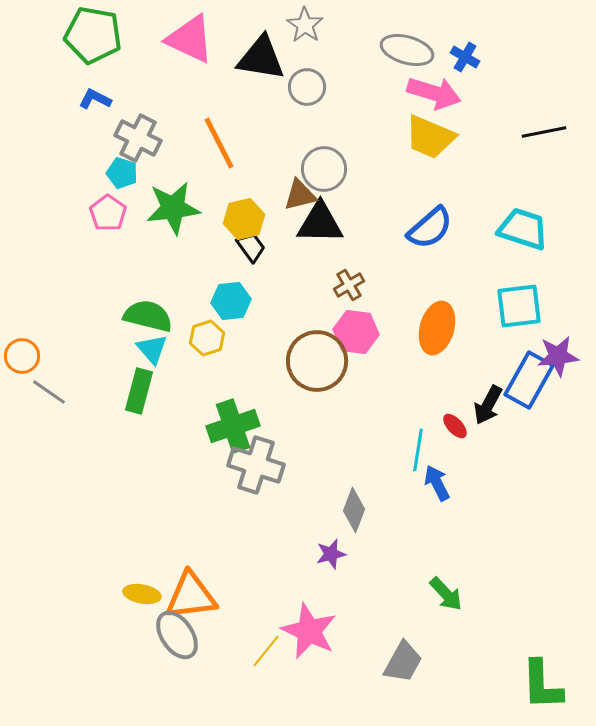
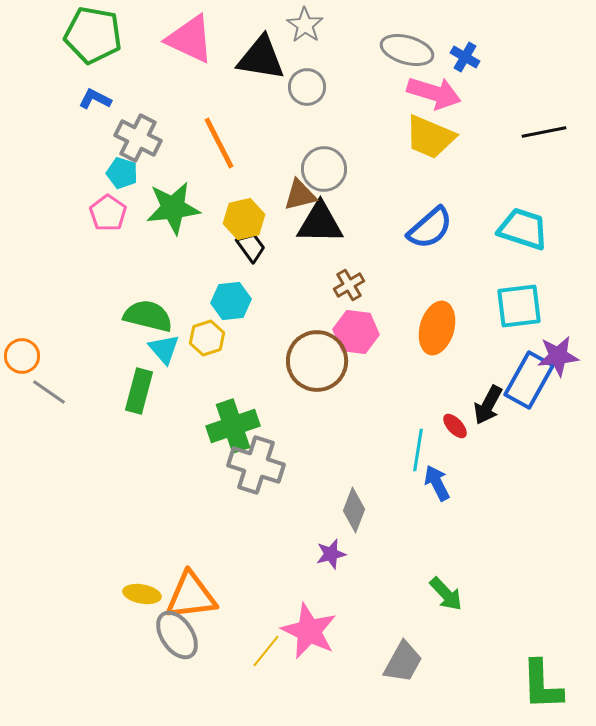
cyan triangle at (152, 349): moved 12 px right
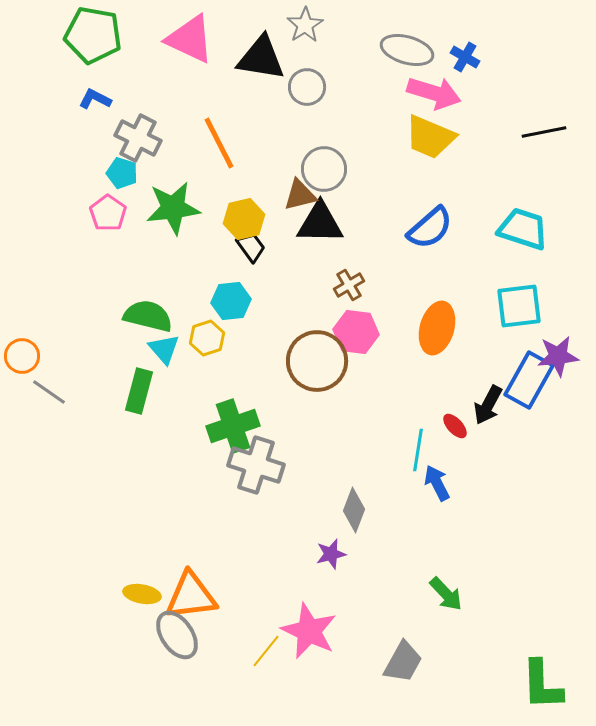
gray star at (305, 25): rotated 6 degrees clockwise
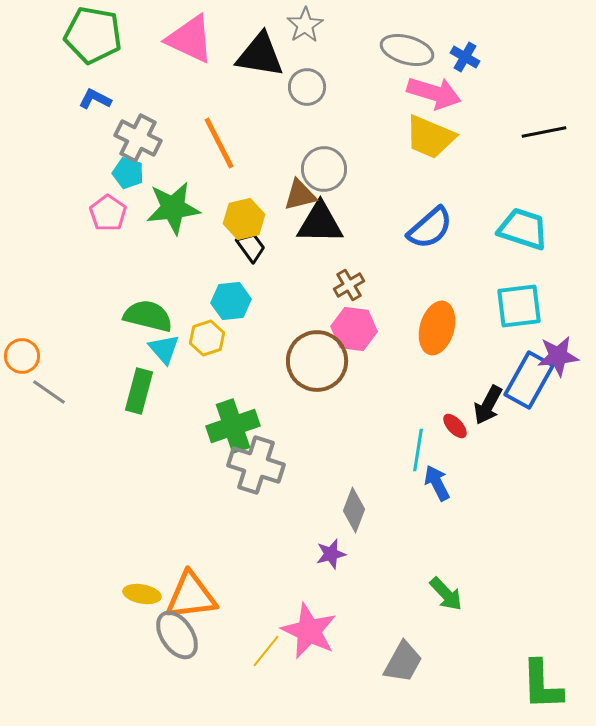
black triangle at (261, 58): moved 1 px left, 3 px up
cyan pentagon at (122, 173): moved 6 px right
pink hexagon at (356, 332): moved 2 px left, 3 px up
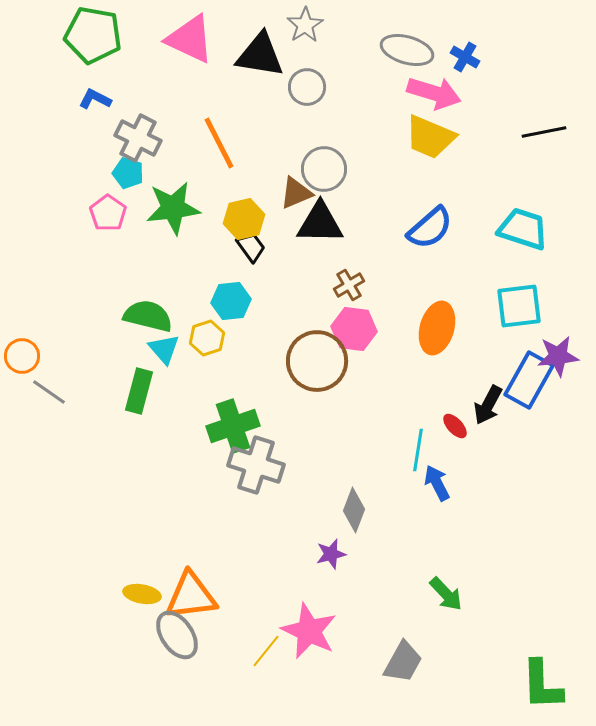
brown triangle at (300, 195): moved 4 px left, 2 px up; rotated 9 degrees counterclockwise
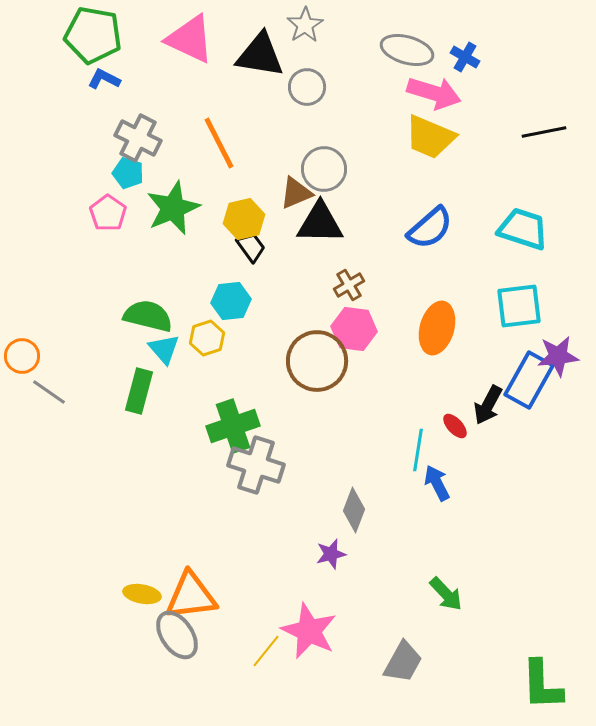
blue L-shape at (95, 99): moved 9 px right, 20 px up
green star at (173, 208): rotated 16 degrees counterclockwise
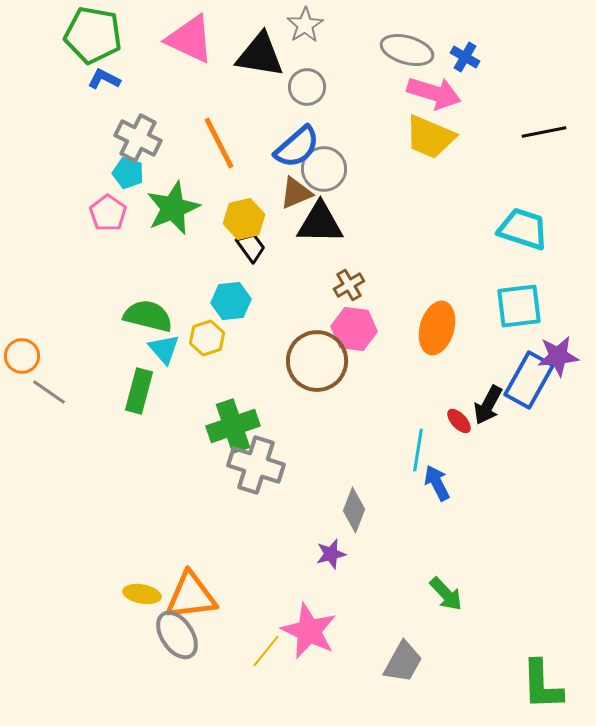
blue semicircle at (430, 228): moved 133 px left, 81 px up
red ellipse at (455, 426): moved 4 px right, 5 px up
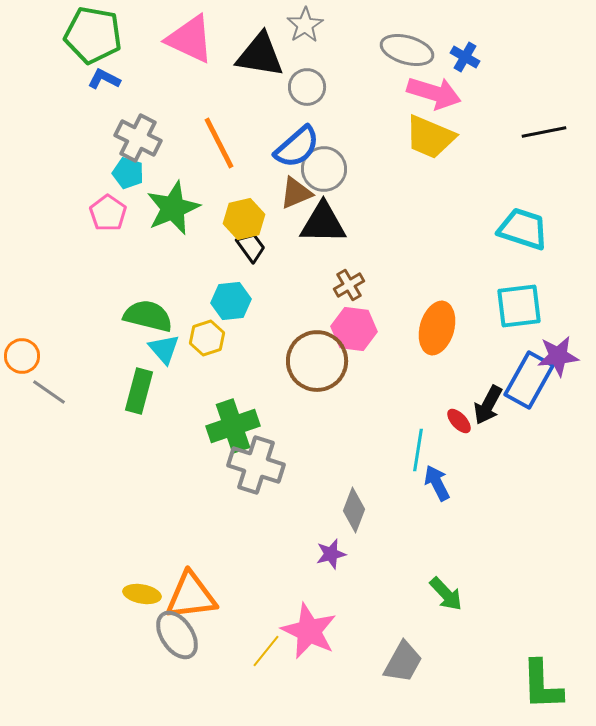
black triangle at (320, 223): moved 3 px right
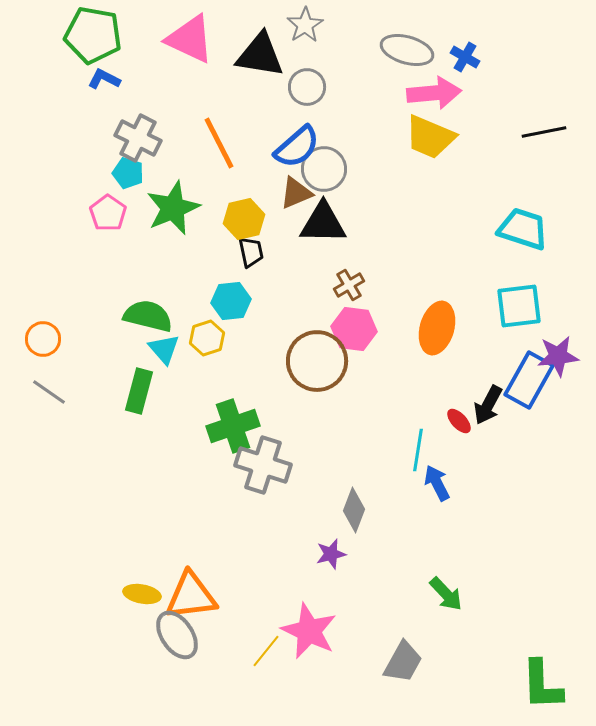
pink arrow at (434, 93): rotated 22 degrees counterclockwise
black trapezoid at (251, 247): moved 5 px down; rotated 24 degrees clockwise
orange circle at (22, 356): moved 21 px right, 17 px up
gray cross at (256, 465): moved 7 px right
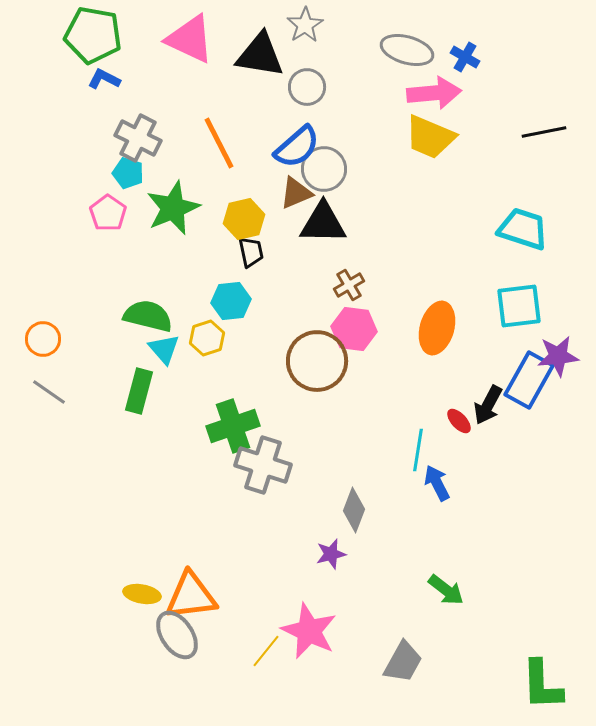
green arrow at (446, 594): moved 4 px up; rotated 9 degrees counterclockwise
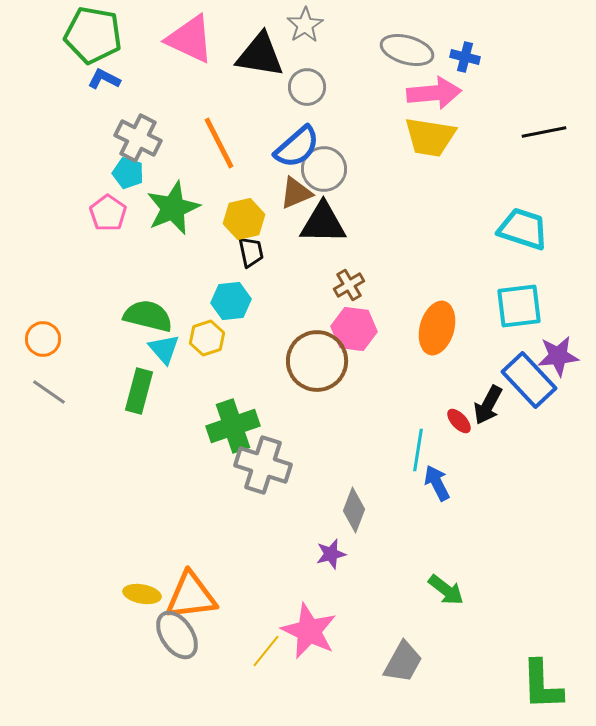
blue cross at (465, 57): rotated 16 degrees counterclockwise
yellow trapezoid at (430, 137): rotated 14 degrees counterclockwise
blue rectangle at (529, 380): rotated 72 degrees counterclockwise
